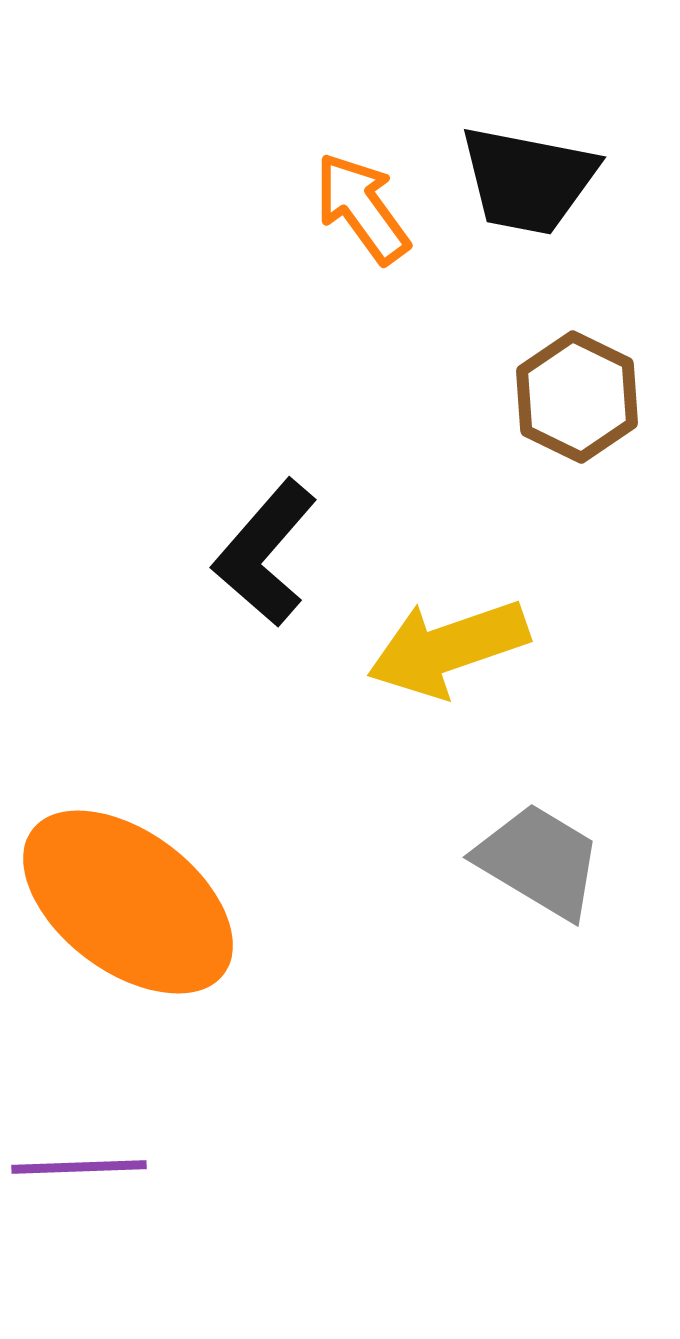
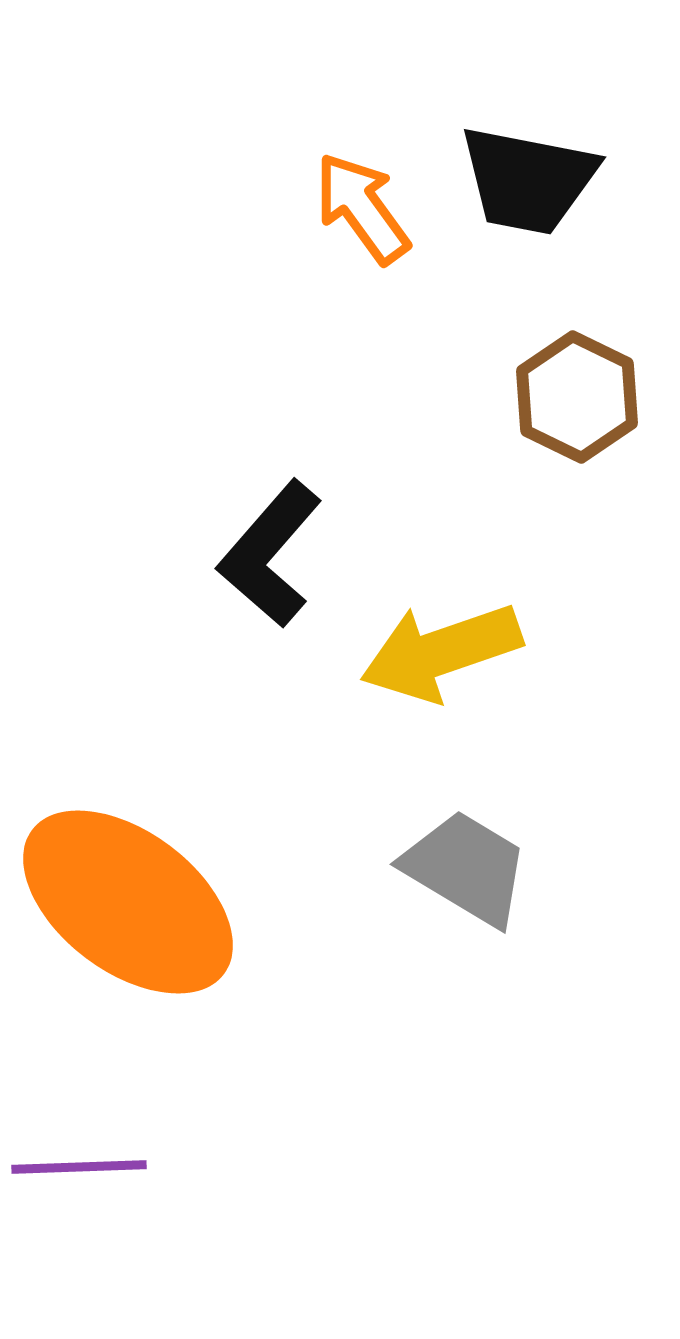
black L-shape: moved 5 px right, 1 px down
yellow arrow: moved 7 px left, 4 px down
gray trapezoid: moved 73 px left, 7 px down
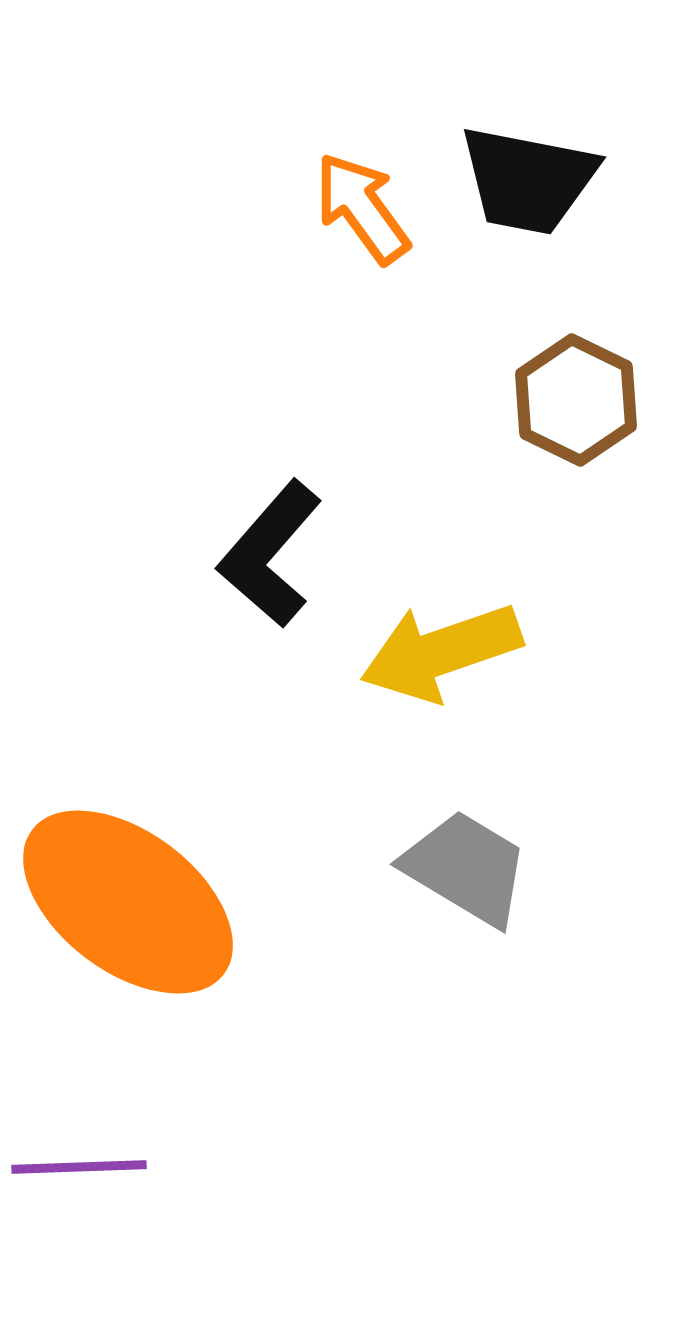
brown hexagon: moved 1 px left, 3 px down
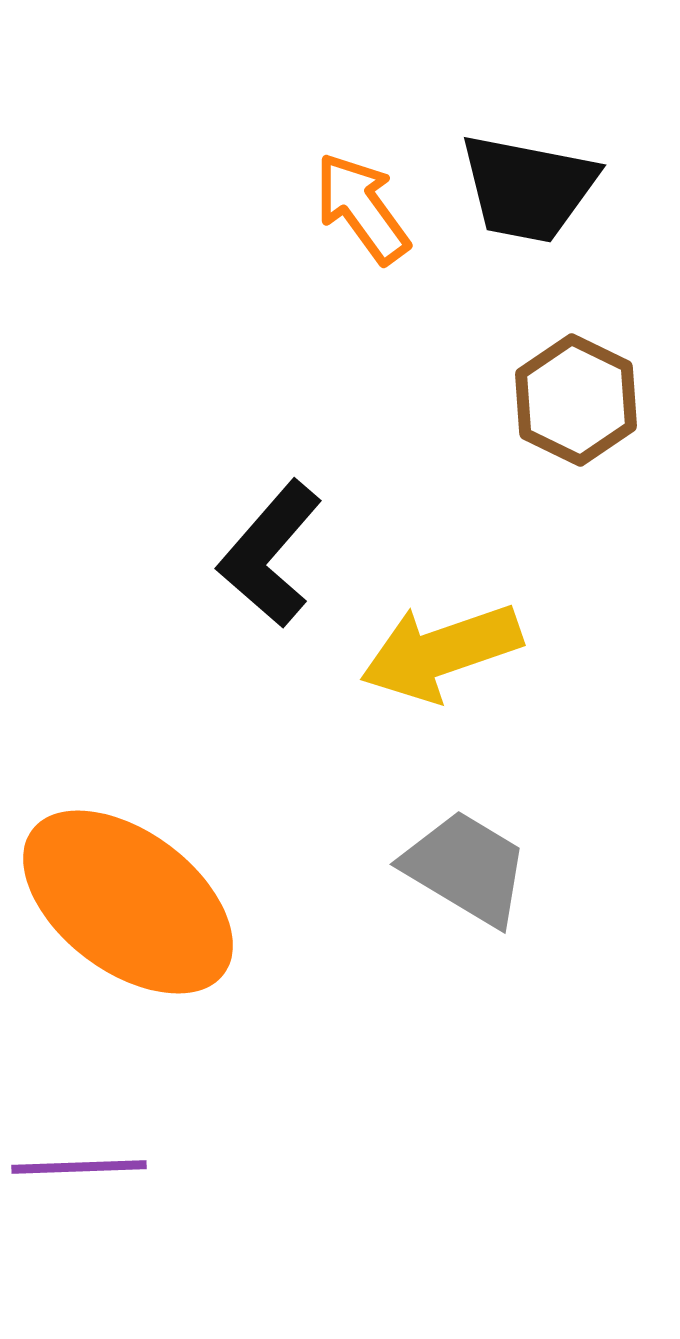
black trapezoid: moved 8 px down
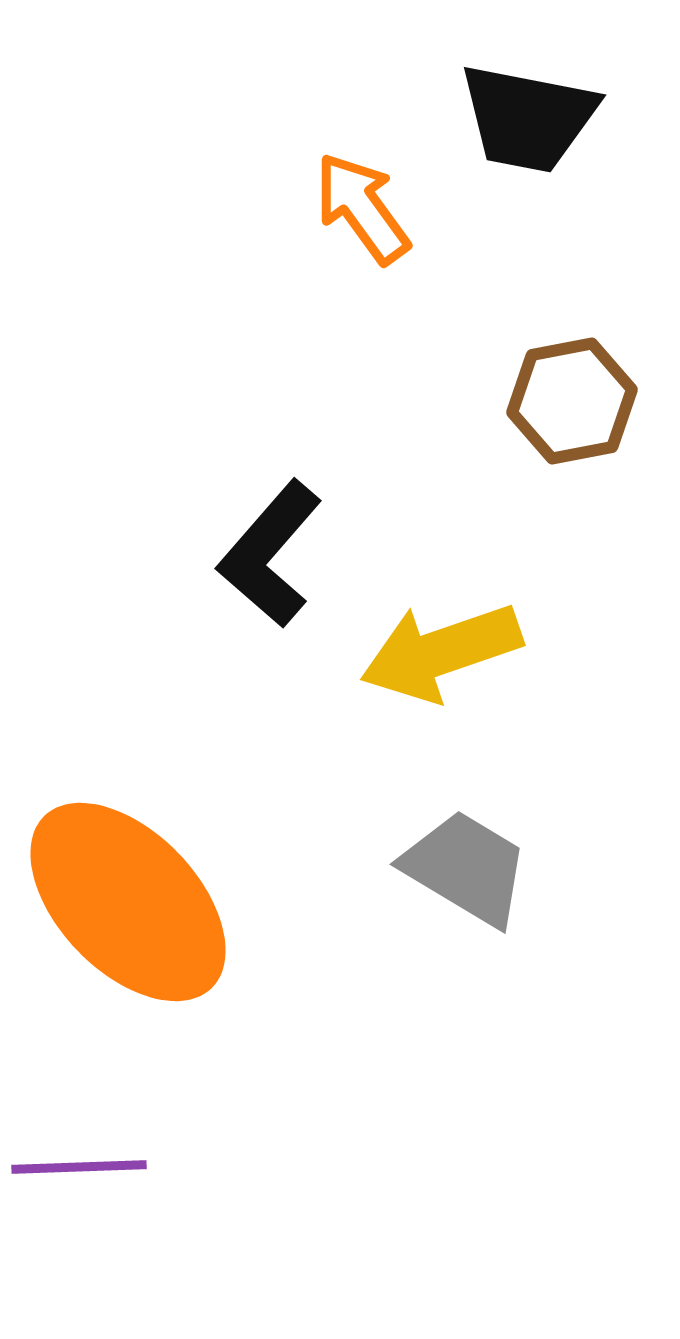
black trapezoid: moved 70 px up
brown hexagon: moved 4 px left, 1 px down; rotated 23 degrees clockwise
orange ellipse: rotated 9 degrees clockwise
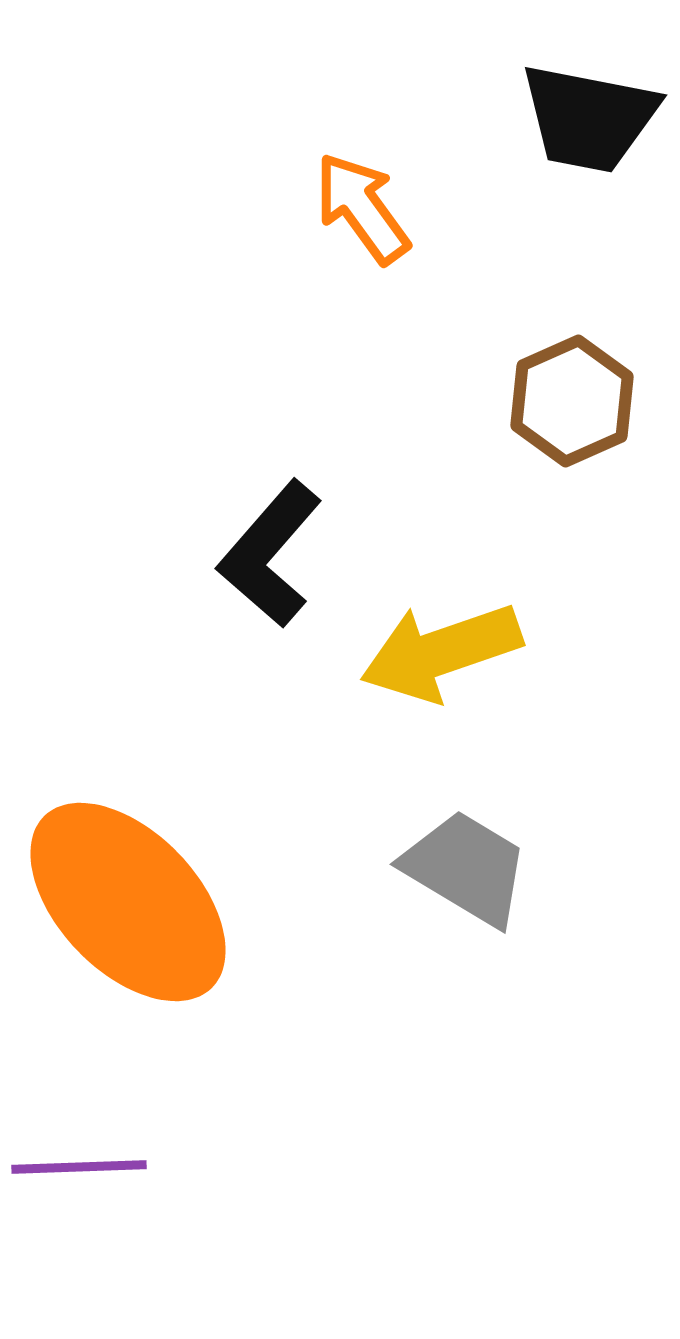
black trapezoid: moved 61 px right
brown hexagon: rotated 13 degrees counterclockwise
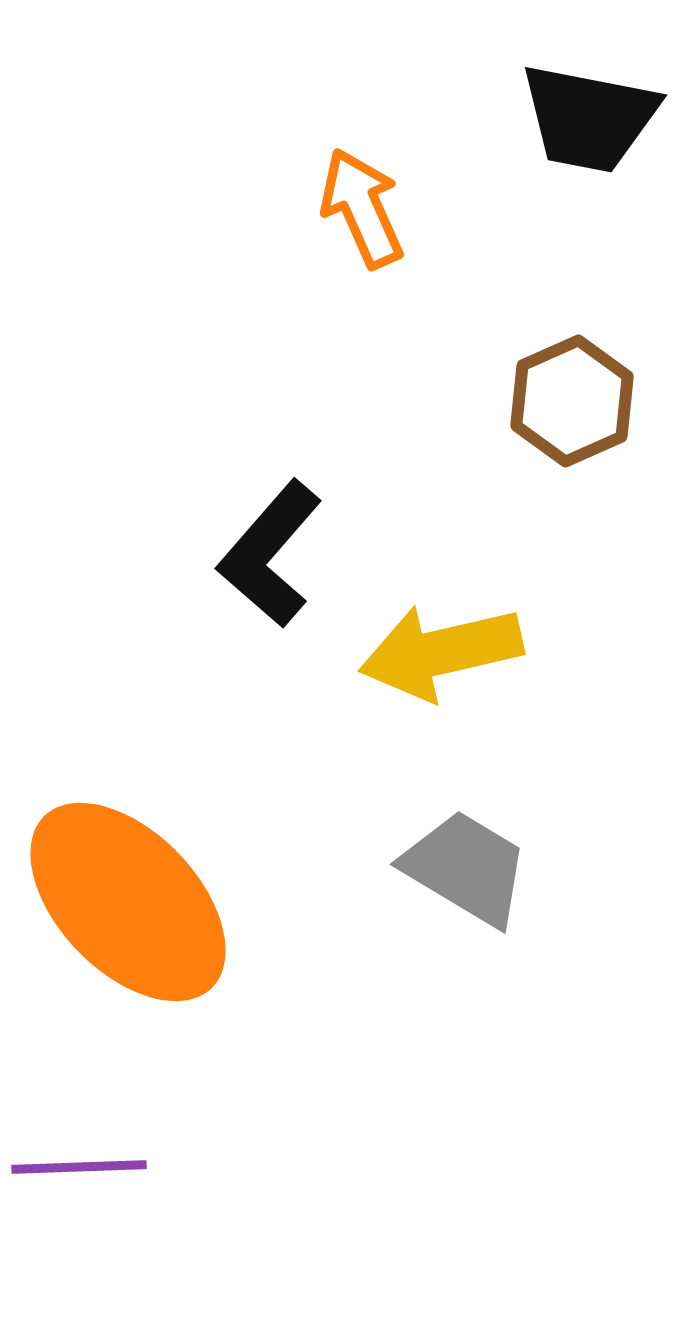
orange arrow: rotated 12 degrees clockwise
yellow arrow: rotated 6 degrees clockwise
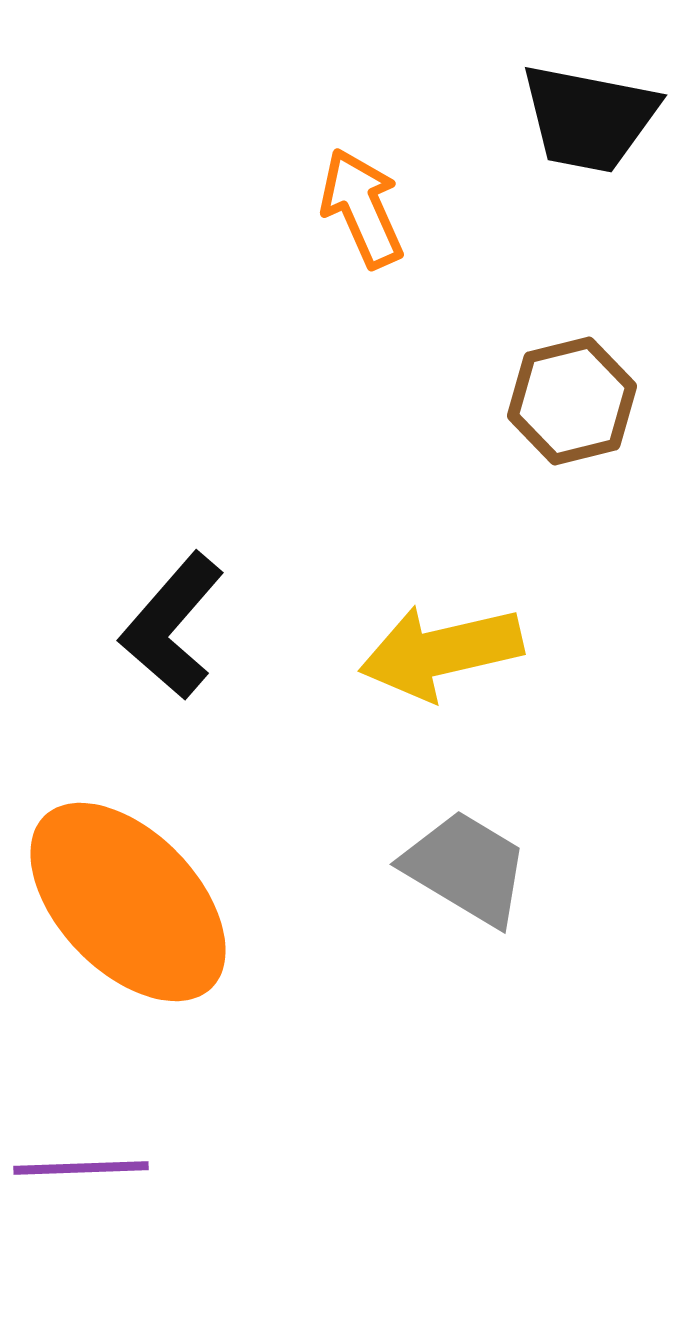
brown hexagon: rotated 10 degrees clockwise
black L-shape: moved 98 px left, 72 px down
purple line: moved 2 px right, 1 px down
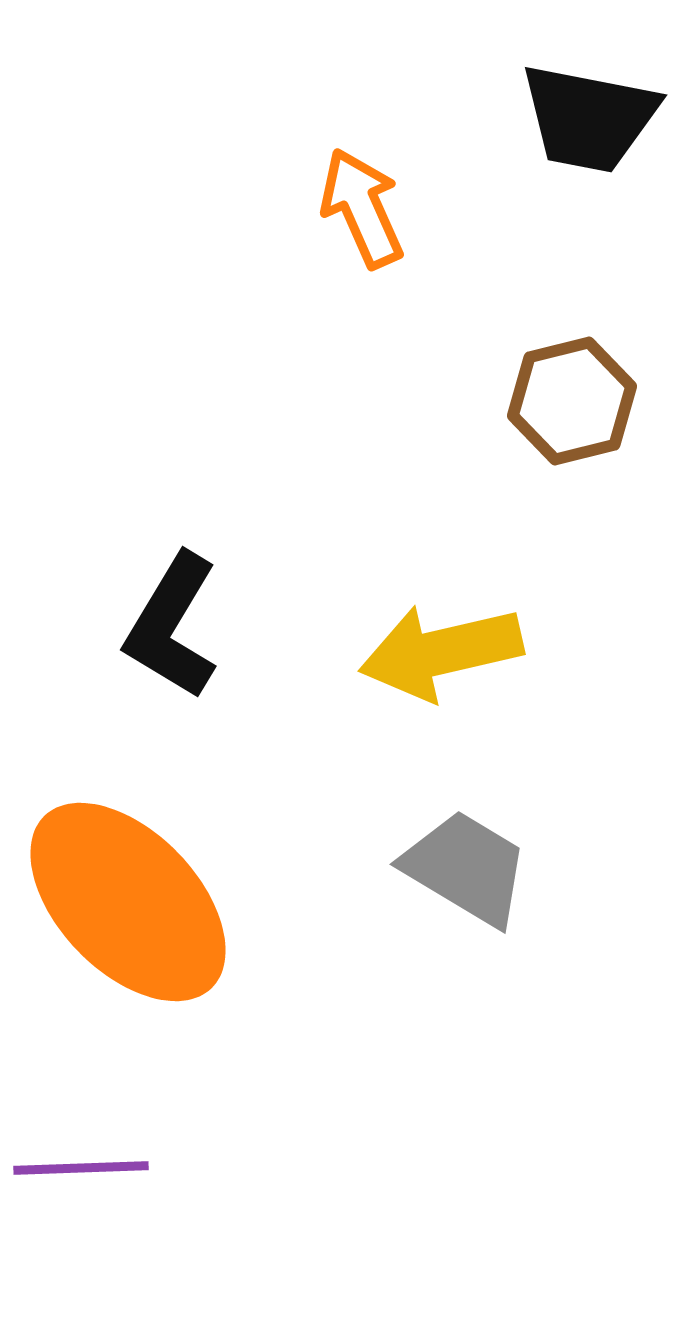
black L-shape: rotated 10 degrees counterclockwise
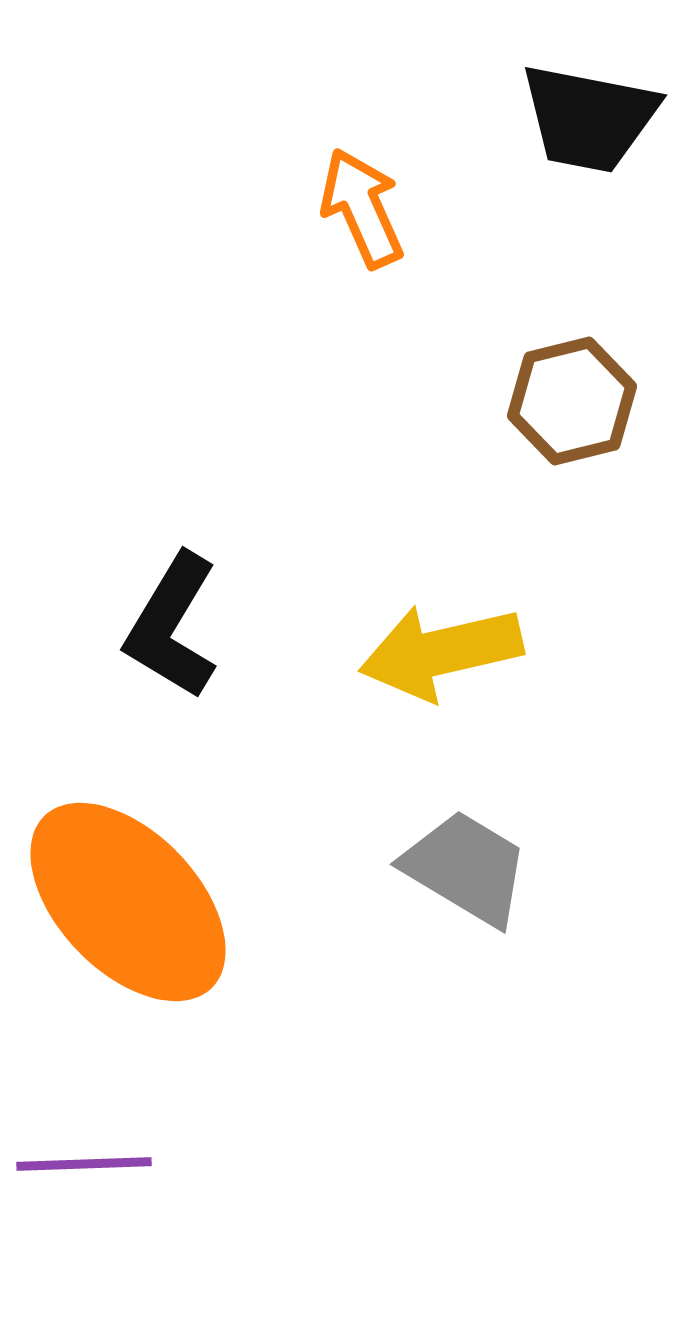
purple line: moved 3 px right, 4 px up
